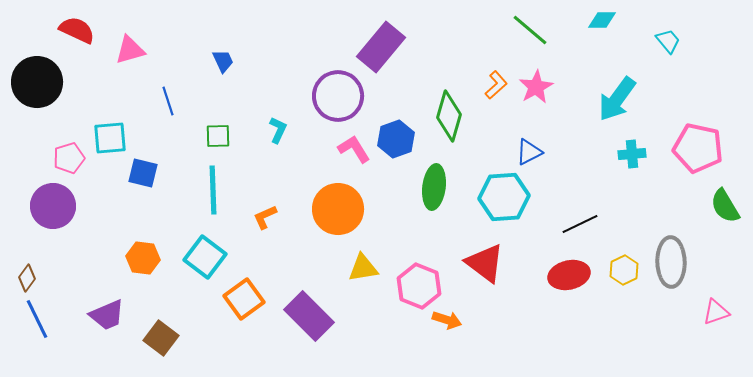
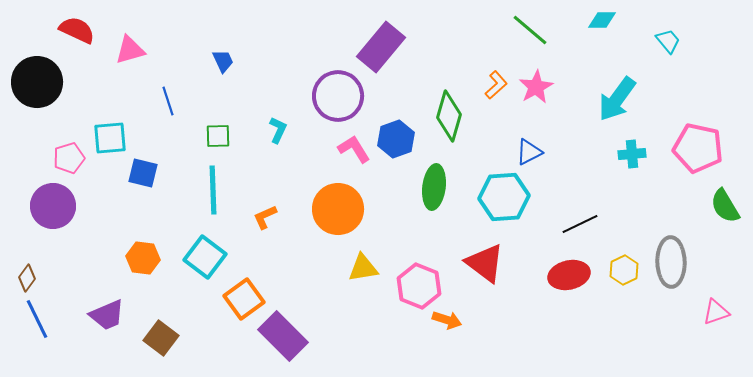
purple rectangle at (309, 316): moved 26 px left, 20 px down
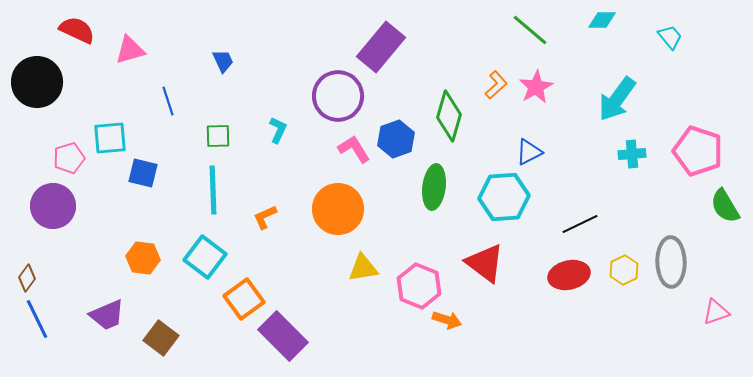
cyan trapezoid at (668, 41): moved 2 px right, 4 px up
pink pentagon at (698, 148): moved 3 px down; rotated 6 degrees clockwise
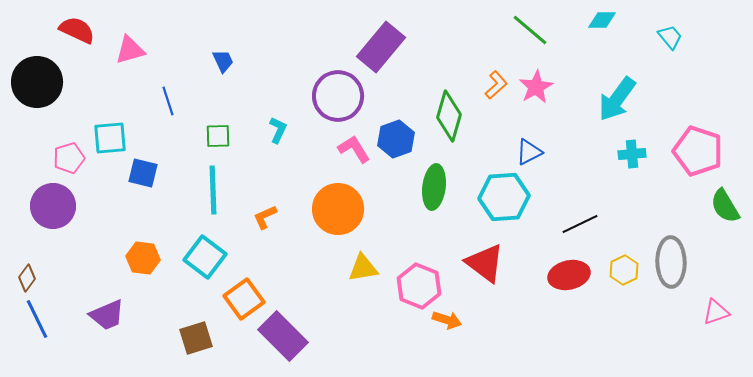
brown square at (161, 338): moved 35 px right; rotated 36 degrees clockwise
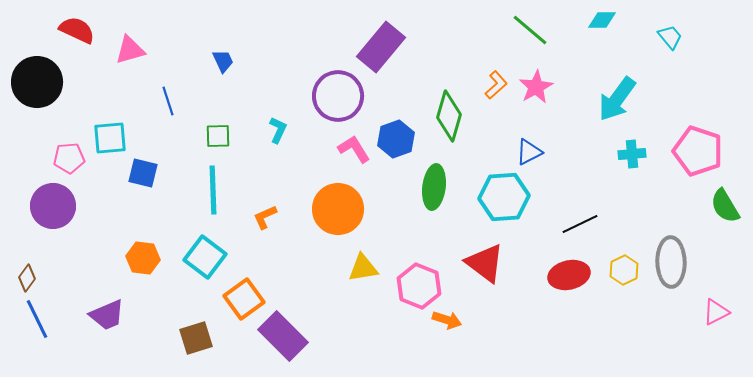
pink pentagon at (69, 158): rotated 12 degrees clockwise
pink triangle at (716, 312): rotated 8 degrees counterclockwise
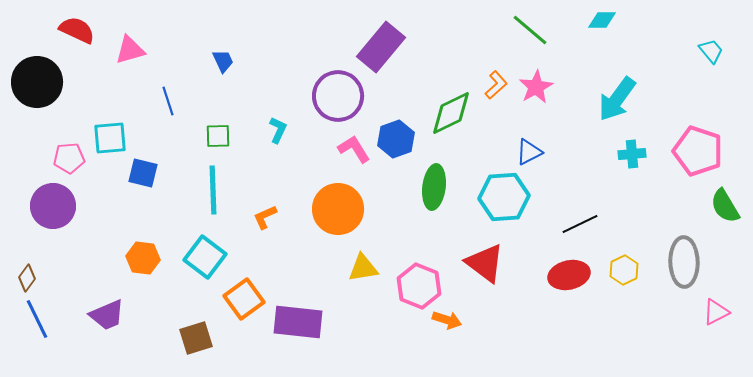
cyan trapezoid at (670, 37): moved 41 px right, 14 px down
green diamond at (449, 116): moved 2 px right, 3 px up; rotated 48 degrees clockwise
gray ellipse at (671, 262): moved 13 px right
purple rectangle at (283, 336): moved 15 px right, 14 px up; rotated 39 degrees counterclockwise
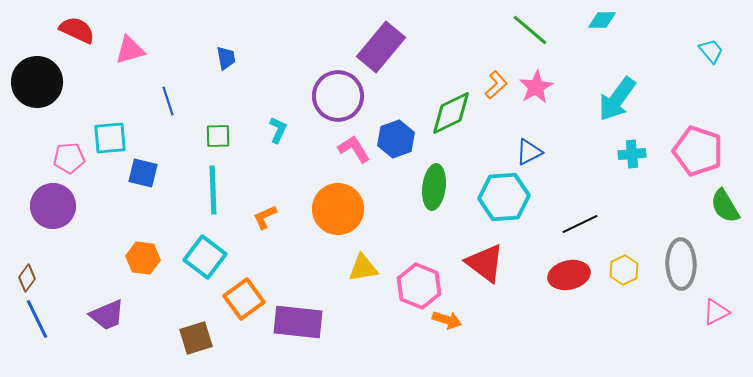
blue trapezoid at (223, 61): moved 3 px right, 3 px up; rotated 15 degrees clockwise
gray ellipse at (684, 262): moved 3 px left, 2 px down
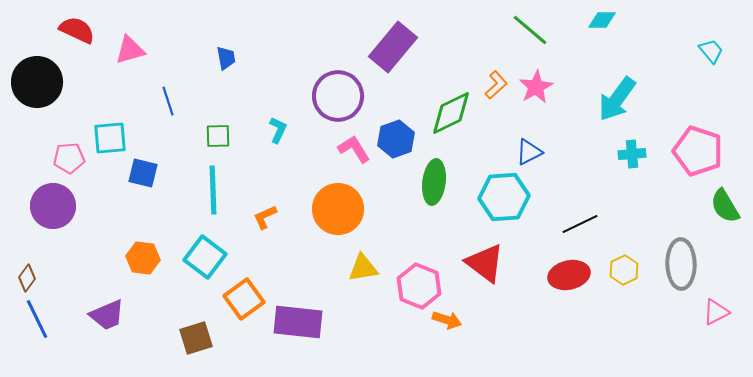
purple rectangle at (381, 47): moved 12 px right
green ellipse at (434, 187): moved 5 px up
